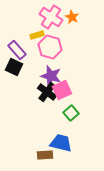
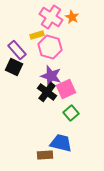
pink square: moved 4 px right, 1 px up
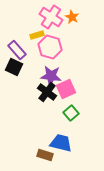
purple star: rotated 10 degrees counterclockwise
brown rectangle: rotated 21 degrees clockwise
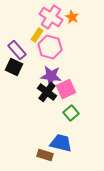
yellow rectangle: rotated 40 degrees counterclockwise
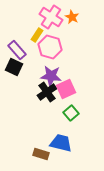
black cross: rotated 18 degrees clockwise
brown rectangle: moved 4 px left, 1 px up
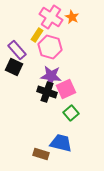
black cross: rotated 36 degrees counterclockwise
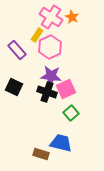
pink hexagon: rotated 20 degrees clockwise
black square: moved 20 px down
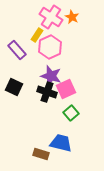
purple star: rotated 10 degrees clockwise
